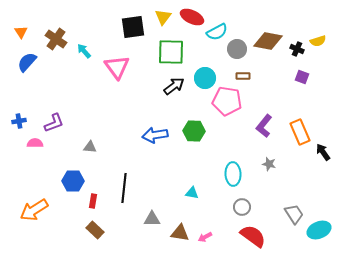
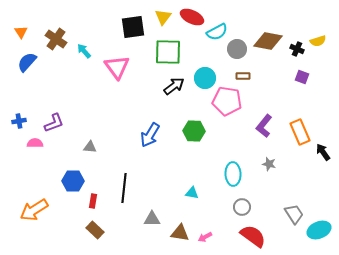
green square at (171, 52): moved 3 px left
blue arrow at (155, 135): moved 5 px left; rotated 50 degrees counterclockwise
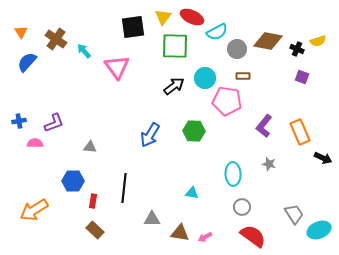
green square at (168, 52): moved 7 px right, 6 px up
black arrow at (323, 152): moved 6 px down; rotated 150 degrees clockwise
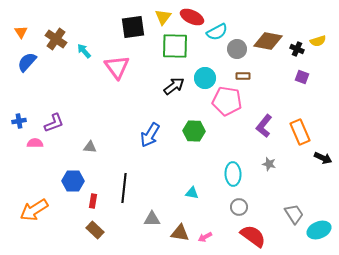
gray circle at (242, 207): moved 3 px left
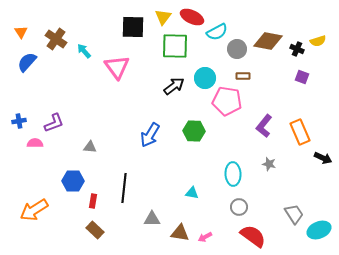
black square at (133, 27): rotated 10 degrees clockwise
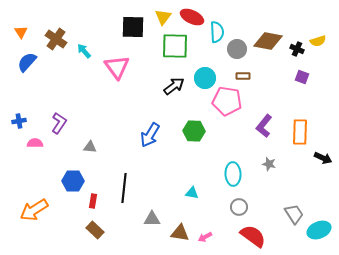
cyan semicircle at (217, 32): rotated 65 degrees counterclockwise
purple L-shape at (54, 123): moved 5 px right; rotated 35 degrees counterclockwise
orange rectangle at (300, 132): rotated 25 degrees clockwise
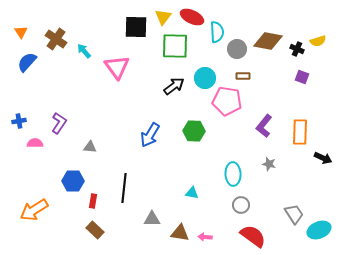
black square at (133, 27): moved 3 px right
gray circle at (239, 207): moved 2 px right, 2 px up
pink arrow at (205, 237): rotated 32 degrees clockwise
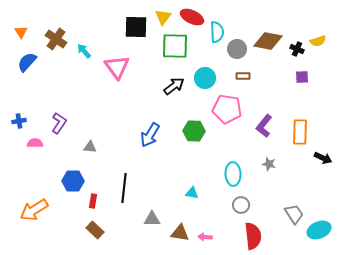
purple square at (302, 77): rotated 24 degrees counterclockwise
pink pentagon at (227, 101): moved 8 px down
red semicircle at (253, 236): rotated 48 degrees clockwise
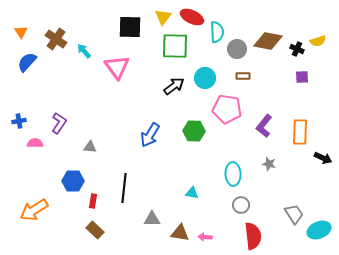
black square at (136, 27): moved 6 px left
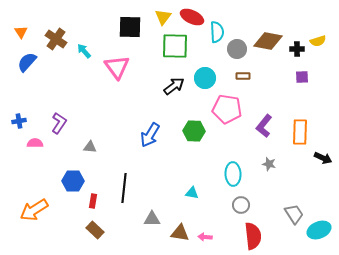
black cross at (297, 49): rotated 24 degrees counterclockwise
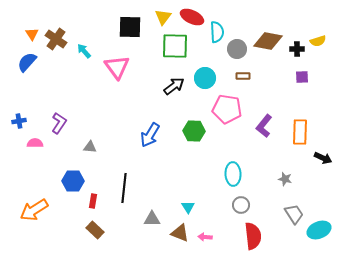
orange triangle at (21, 32): moved 11 px right, 2 px down
gray star at (269, 164): moved 16 px right, 15 px down
cyan triangle at (192, 193): moved 4 px left, 14 px down; rotated 48 degrees clockwise
brown triangle at (180, 233): rotated 12 degrees clockwise
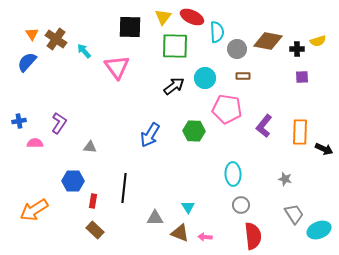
black arrow at (323, 158): moved 1 px right, 9 px up
gray triangle at (152, 219): moved 3 px right, 1 px up
